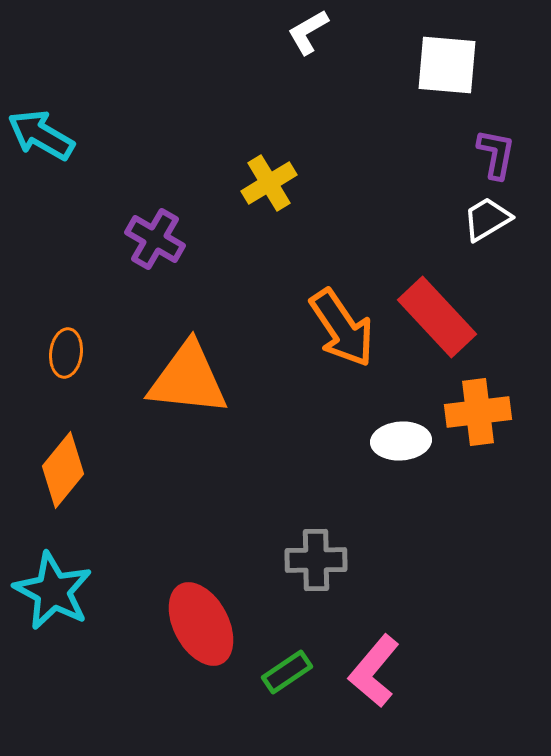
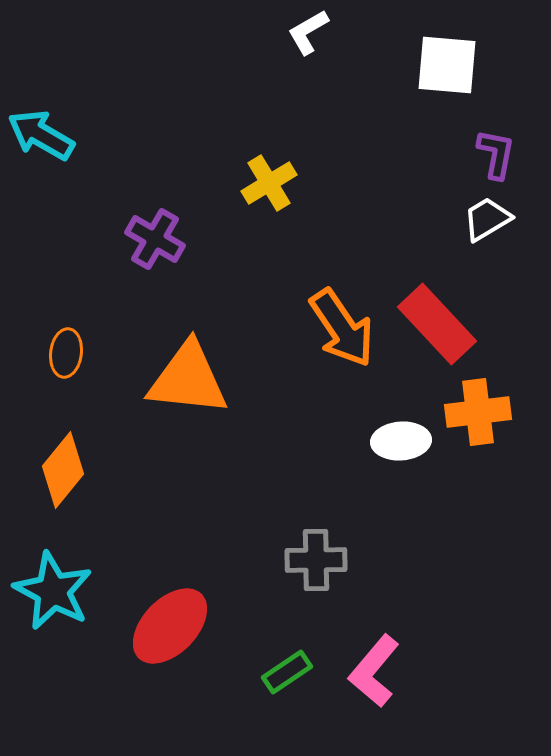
red rectangle: moved 7 px down
red ellipse: moved 31 px left, 2 px down; rotated 72 degrees clockwise
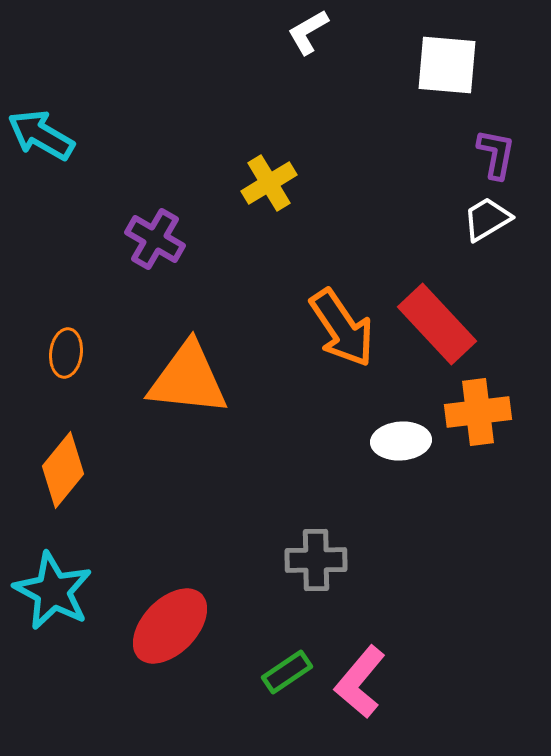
pink L-shape: moved 14 px left, 11 px down
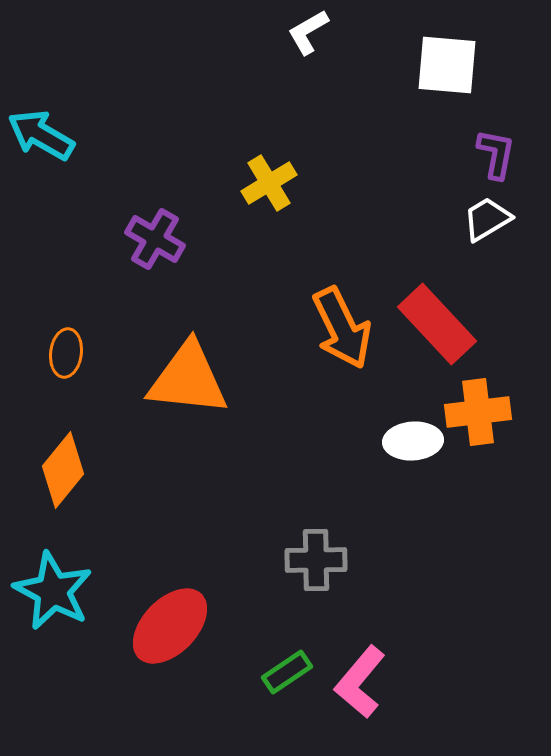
orange arrow: rotated 8 degrees clockwise
white ellipse: moved 12 px right
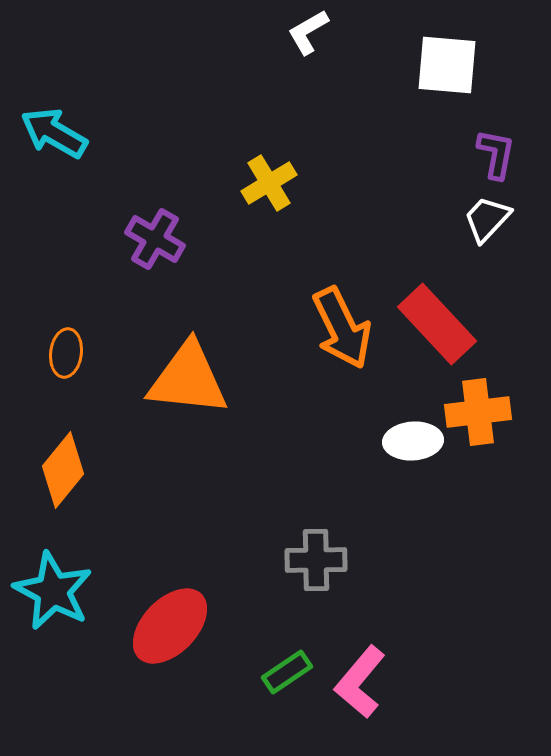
cyan arrow: moved 13 px right, 2 px up
white trapezoid: rotated 16 degrees counterclockwise
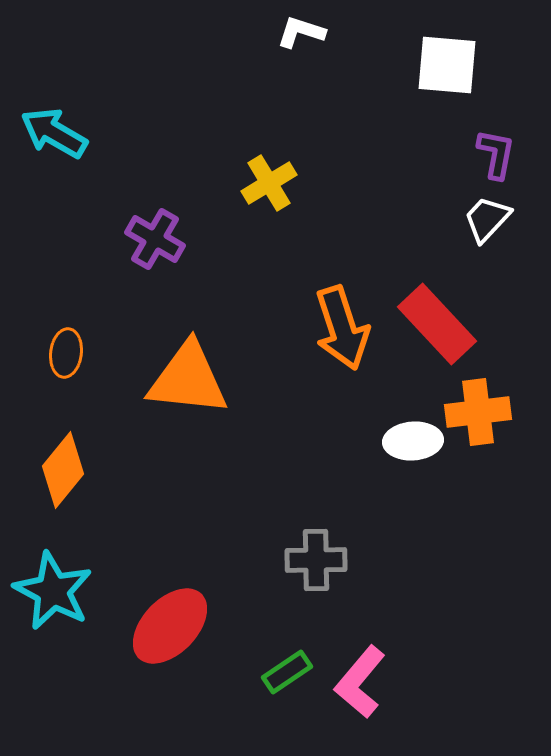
white L-shape: moved 7 px left; rotated 48 degrees clockwise
orange arrow: rotated 8 degrees clockwise
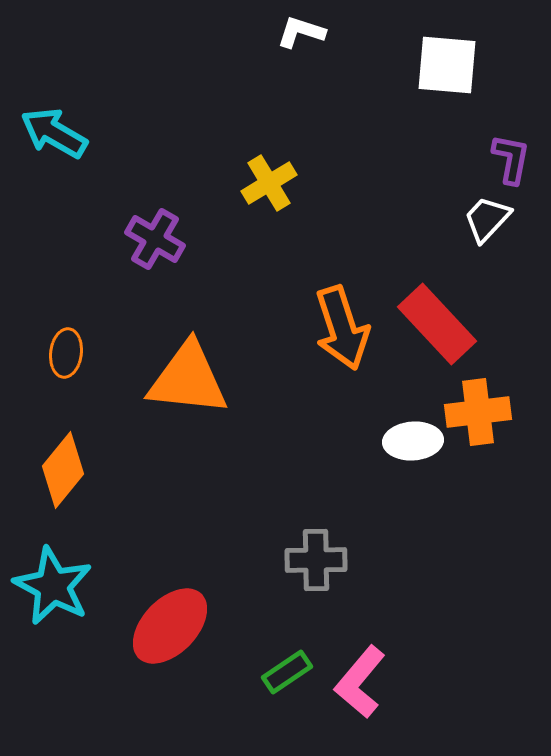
purple L-shape: moved 15 px right, 5 px down
cyan star: moved 5 px up
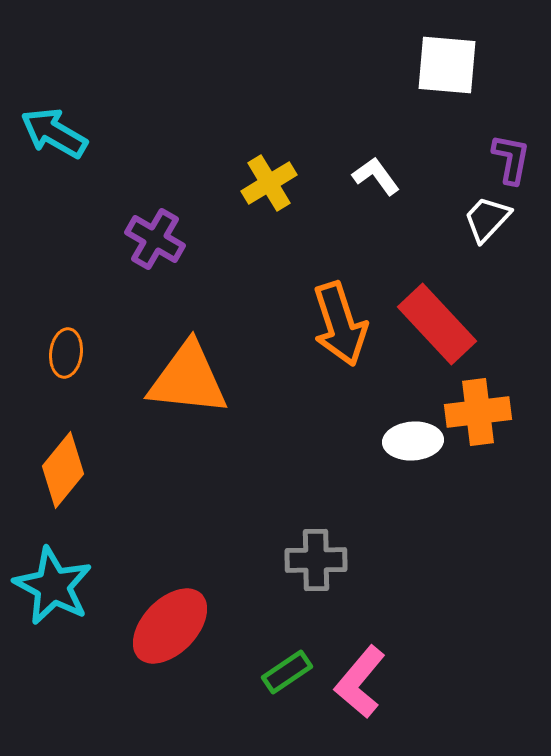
white L-shape: moved 75 px right, 144 px down; rotated 36 degrees clockwise
orange arrow: moved 2 px left, 4 px up
